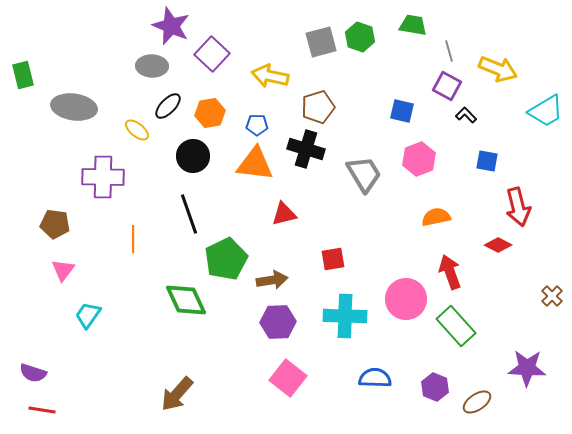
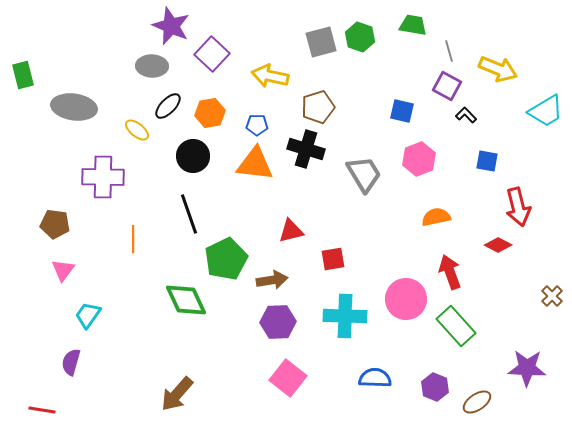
red triangle at (284, 214): moved 7 px right, 17 px down
purple semicircle at (33, 373): moved 38 px right, 11 px up; rotated 88 degrees clockwise
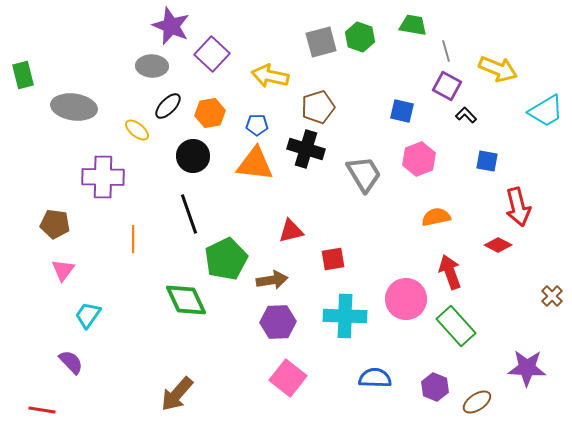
gray line at (449, 51): moved 3 px left
purple semicircle at (71, 362): rotated 120 degrees clockwise
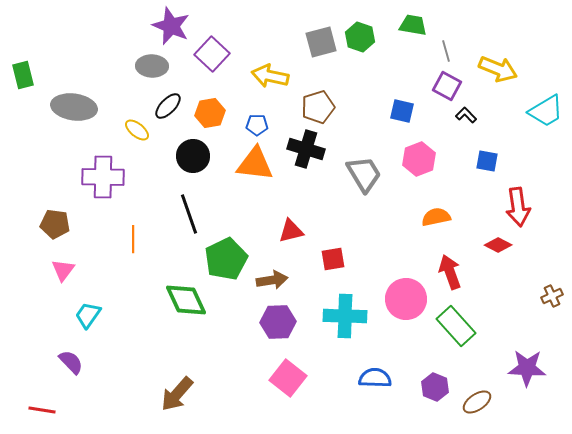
red arrow at (518, 207): rotated 6 degrees clockwise
brown cross at (552, 296): rotated 20 degrees clockwise
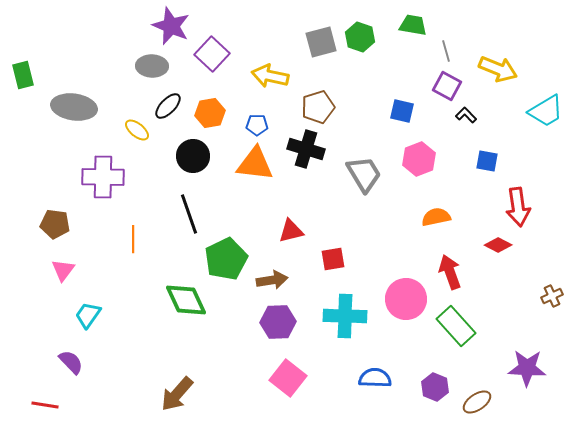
red line at (42, 410): moved 3 px right, 5 px up
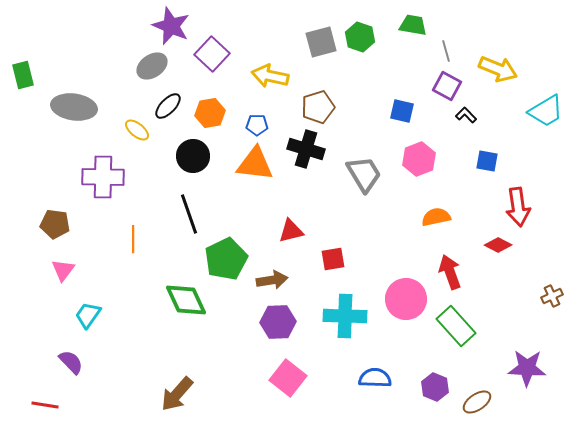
gray ellipse at (152, 66): rotated 36 degrees counterclockwise
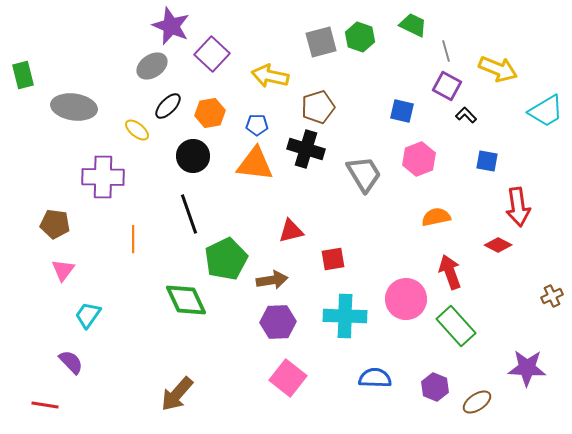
green trapezoid at (413, 25): rotated 16 degrees clockwise
